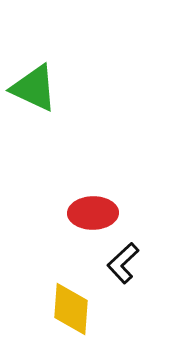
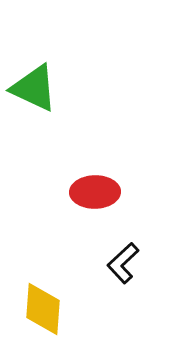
red ellipse: moved 2 px right, 21 px up
yellow diamond: moved 28 px left
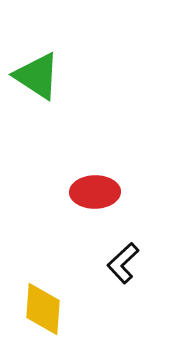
green triangle: moved 3 px right, 12 px up; rotated 8 degrees clockwise
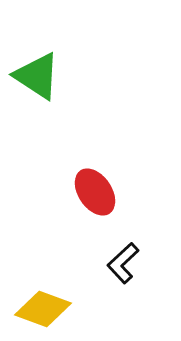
red ellipse: rotated 57 degrees clockwise
yellow diamond: rotated 74 degrees counterclockwise
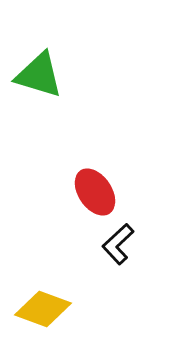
green triangle: moved 2 px right, 1 px up; rotated 16 degrees counterclockwise
black L-shape: moved 5 px left, 19 px up
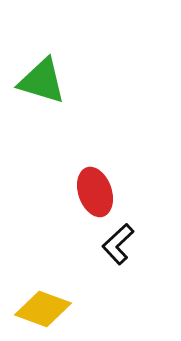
green triangle: moved 3 px right, 6 px down
red ellipse: rotated 15 degrees clockwise
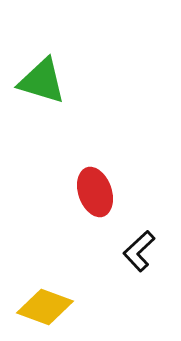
black L-shape: moved 21 px right, 7 px down
yellow diamond: moved 2 px right, 2 px up
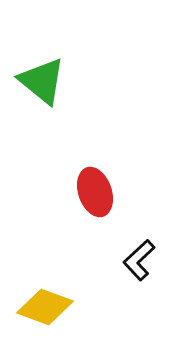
green triangle: rotated 22 degrees clockwise
black L-shape: moved 9 px down
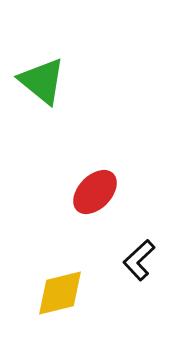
red ellipse: rotated 63 degrees clockwise
yellow diamond: moved 15 px right, 14 px up; rotated 34 degrees counterclockwise
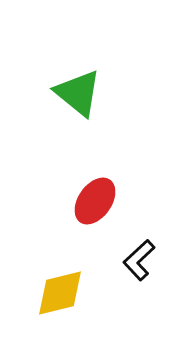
green triangle: moved 36 px right, 12 px down
red ellipse: moved 9 px down; rotated 9 degrees counterclockwise
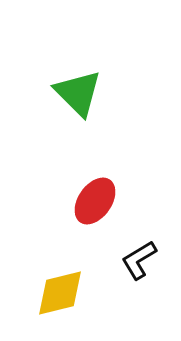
green triangle: rotated 6 degrees clockwise
black L-shape: rotated 12 degrees clockwise
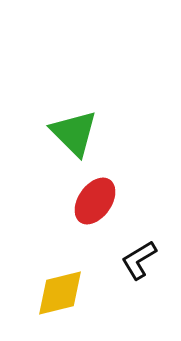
green triangle: moved 4 px left, 40 px down
